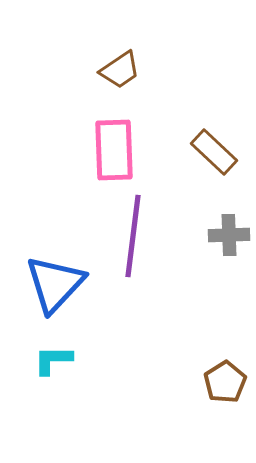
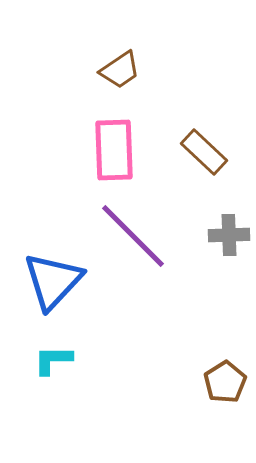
brown rectangle: moved 10 px left
purple line: rotated 52 degrees counterclockwise
blue triangle: moved 2 px left, 3 px up
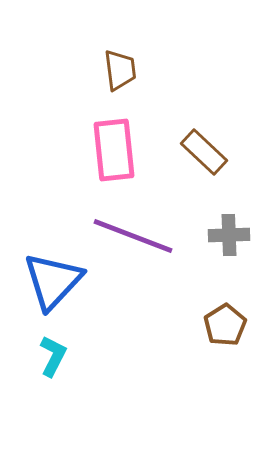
brown trapezoid: rotated 63 degrees counterclockwise
pink rectangle: rotated 4 degrees counterclockwise
purple line: rotated 24 degrees counterclockwise
cyan L-shape: moved 4 px up; rotated 117 degrees clockwise
brown pentagon: moved 57 px up
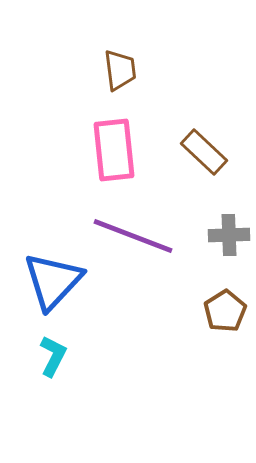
brown pentagon: moved 14 px up
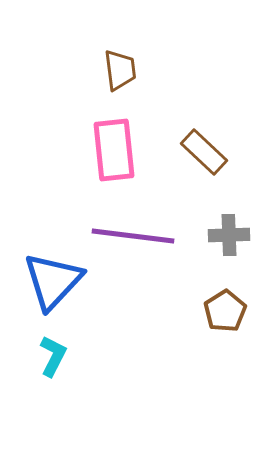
purple line: rotated 14 degrees counterclockwise
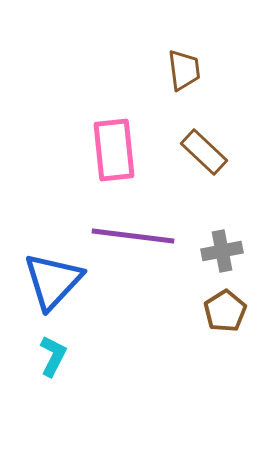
brown trapezoid: moved 64 px right
gray cross: moved 7 px left, 16 px down; rotated 9 degrees counterclockwise
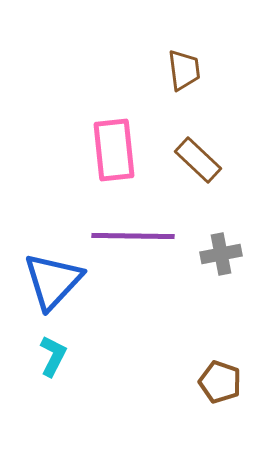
brown rectangle: moved 6 px left, 8 px down
purple line: rotated 6 degrees counterclockwise
gray cross: moved 1 px left, 3 px down
brown pentagon: moved 5 px left, 71 px down; rotated 21 degrees counterclockwise
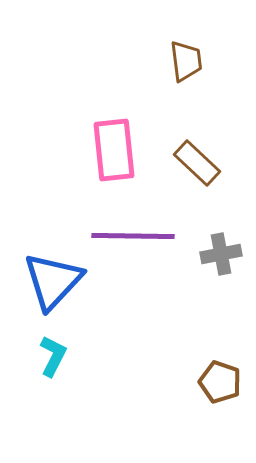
brown trapezoid: moved 2 px right, 9 px up
brown rectangle: moved 1 px left, 3 px down
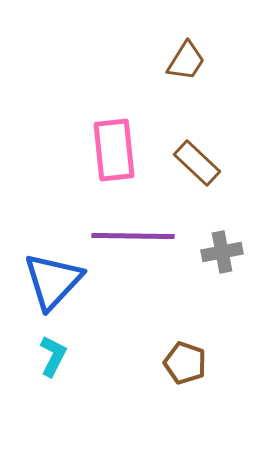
brown trapezoid: rotated 39 degrees clockwise
gray cross: moved 1 px right, 2 px up
brown pentagon: moved 35 px left, 19 px up
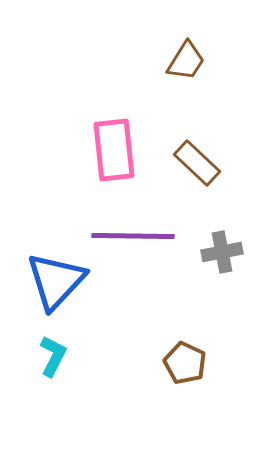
blue triangle: moved 3 px right
brown pentagon: rotated 6 degrees clockwise
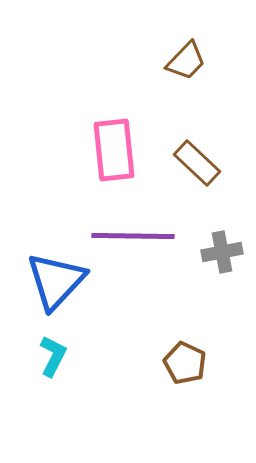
brown trapezoid: rotated 12 degrees clockwise
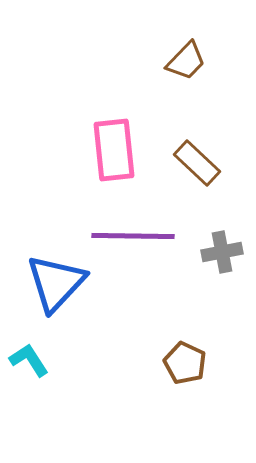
blue triangle: moved 2 px down
cyan L-shape: moved 24 px left, 4 px down; rotated 60 degrees counterclockwise
